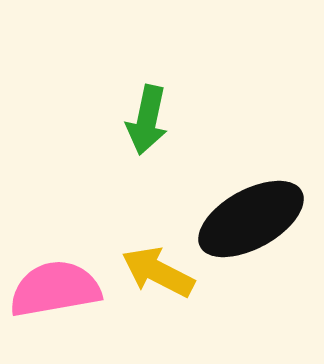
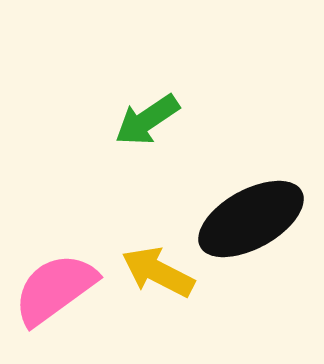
green arrow: rotated 44 degrees clockwise
pink semicircle: rotated 26 degrees counterclockwise
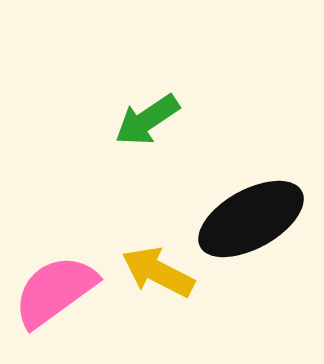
pink semicircle: moved 2 px down
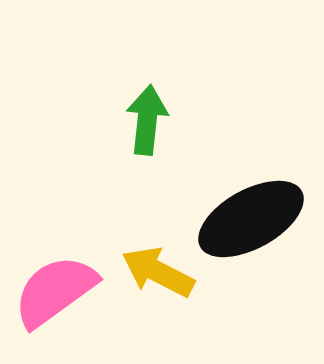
green arrow: rotated 130 degrees clockwise
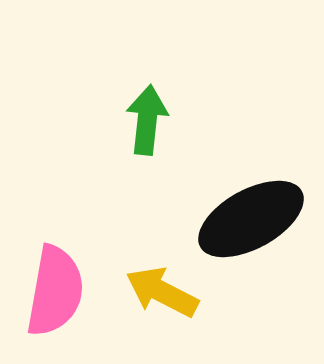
yellow arrow: moved 4 px right, 20 px down
pink semicircle: rotated 136 degrees clockwise
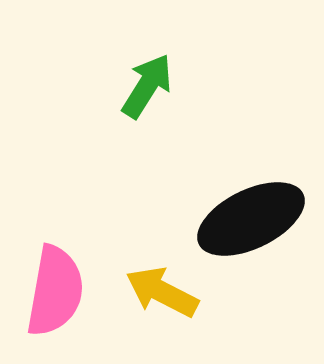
green arrow: moved 34 px up; rotated 26 degrees clockwise
black ellipse: rotated 3 degrees clockwise
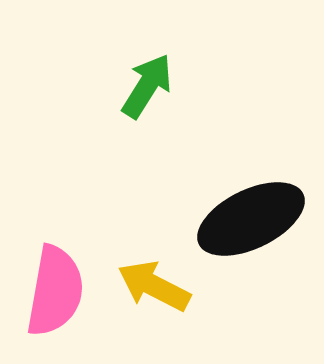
yellow arrow: moved 8 px left, 6 px up
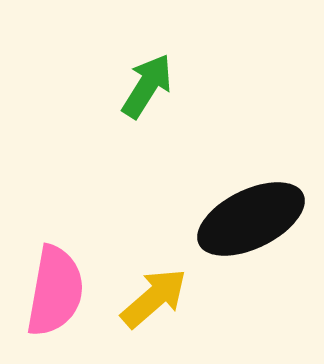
yellow arrow: moved 12 px down; rotated 112 degrees clockwise
